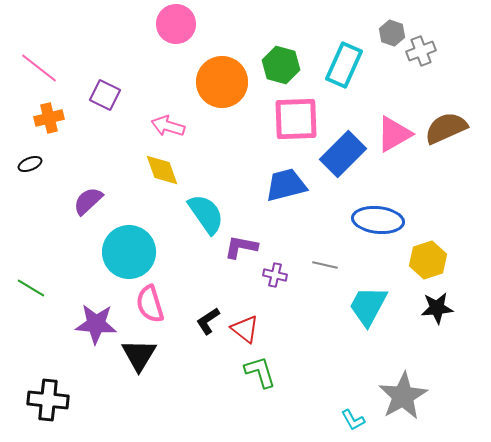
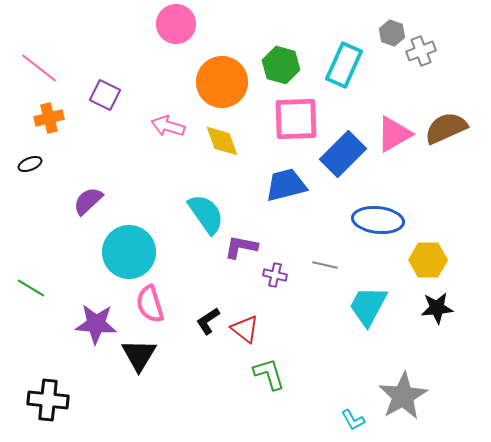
yellow diamond: moved 60 px right, 29 px up
yellow hexagon: rotated 18 degrees clockwise
green L-shape: moved 9 px right, 2 px down
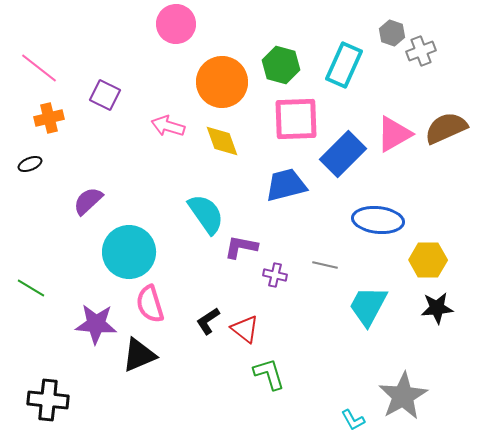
black triangle: rotated 36 degrees clockwise
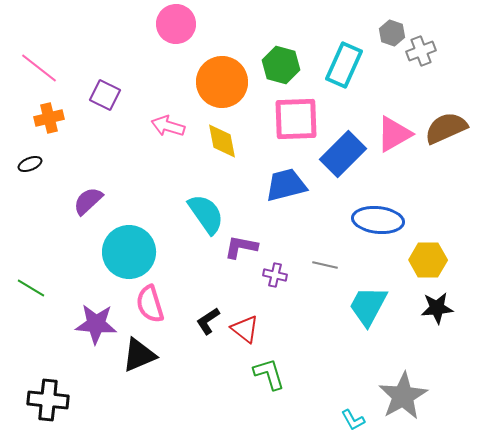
yellow diamond: rotated 9 degrees clockwise
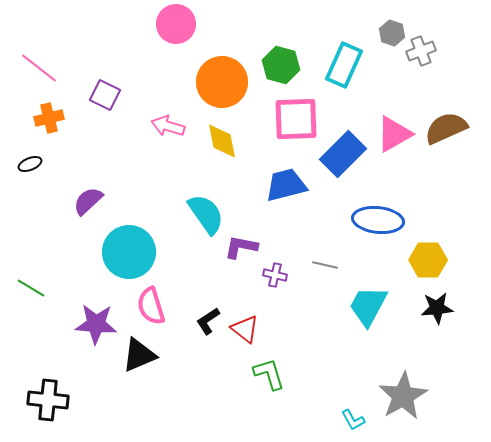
pink semicircle: moved 1 px right, 2 px down
